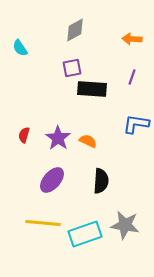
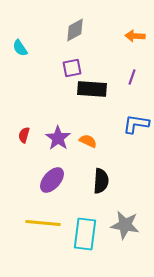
orange arrow: moved 3 px right, 3 px up
cyan rectangle: rotated 64 degrees counterclockwise
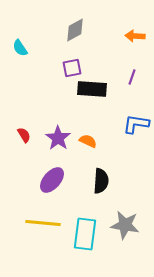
red semicircle: rotated 133 degrees clockwise
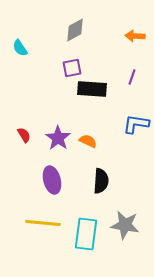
purple ellipse: rotated 56 degrees counterclockwise
cyan rectangle: moved 1 px right
